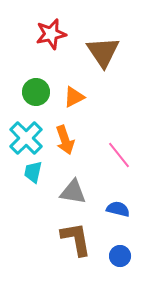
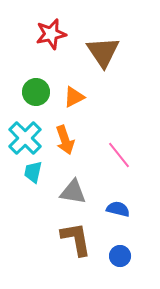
cyan cross: moved 1 px left
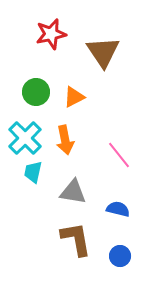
orange arrow: rotated 8 degrees clockwise
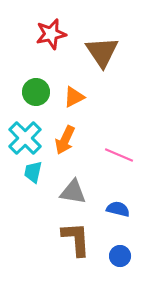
brown triangle: moved 1 px left
orange arrow: rotated 36 degrees clockwise
pink line: rotated 28 degrees counterclockwise
brown L-shape: rotated 6 degrees clockwise
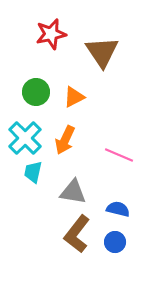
brown L-shape: moved 1 px right, 5 px up; rotated 138 degrees counterclockwise
blue circle: moved 5 px left, 14 px up
